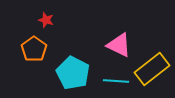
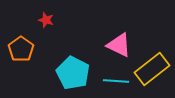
orange pentagon: moved 13 px left
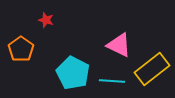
cyan line: moved 4 px left
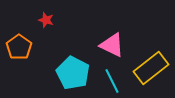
pink triangle: moved 7 px left
orange pentagon: moved 2 px left, 2 px up
yellow rectangle: moved 1 px left, 1 px up
cyan line: rotated 60 degrees clockwise
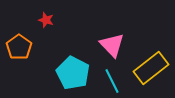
pink triangle: rotated 20 degrees clockwise
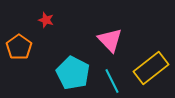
pink triangle: moved 2 px left, 5 px up
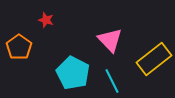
yellow rectangle: moved 3 px right, 9 px up
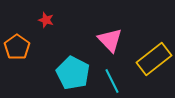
orange pentagon: moved 2 px left
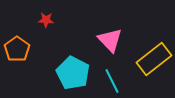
red star: rotated 14 degrees counterclockwise
orange pentagon: moved 2 px down
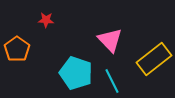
cyan pentagon: moved 3 px right; rotated 8 degrees counterclockwise
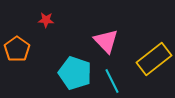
pink triangle: moved 4 px left, 1 px down
cyan pentagon: moved 1 px left
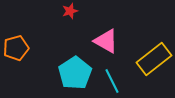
red star: moved 24 px right, 9 px up; rotated 21 degrees counterclockwise
pink triangle: rotated 16 degrees counterclockwise
orange pentagon: moved 1 px left, 1 px up; rotated 20 degrees clockwise
cyan pentagon: rotated 20 degrees clockwise
